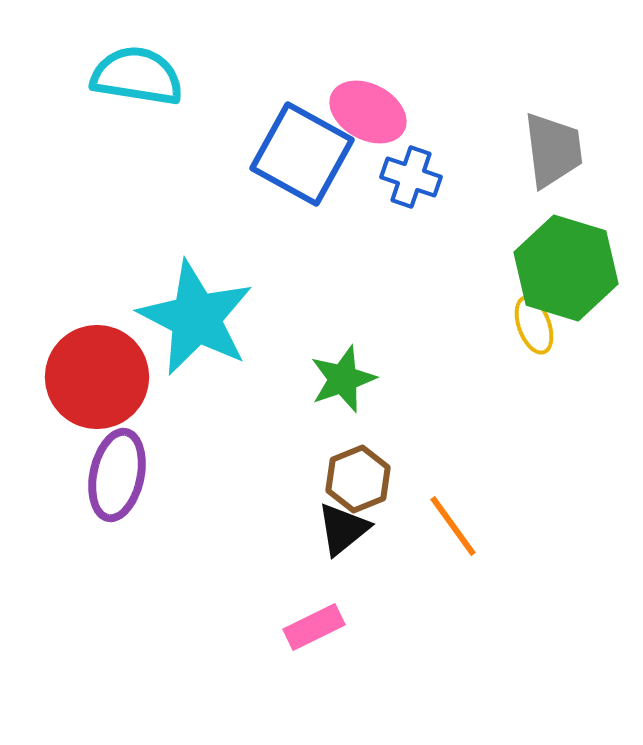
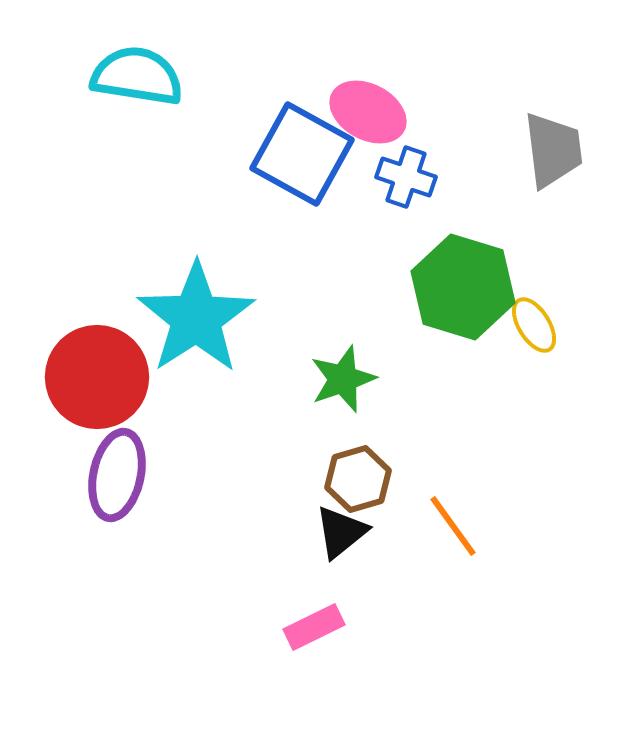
blue cross: moved 5 px left
green hexagon: moved 103 px left, 19 px down
cyan star: rotated 12 degrees clockwise
yellow ellipse: rotated 12 degrees counterclockwise
brown hexagon: rotated 6 degrees clockwise
black triangle: moved 2 px left, 3 px down
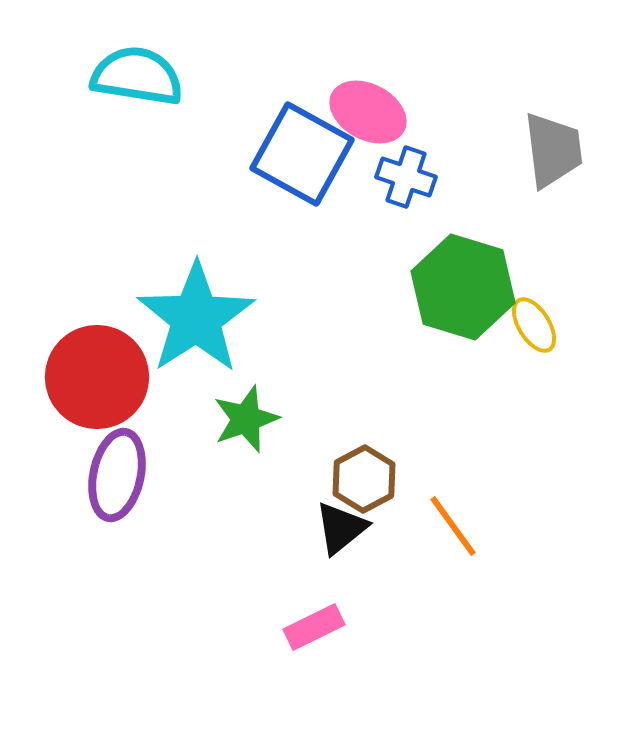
green star: moved 97 px left, 40 px down
brown hexagon: moved 6 px right; rotated 12 degrees counterclockwise
black triangle: moved 4 px up
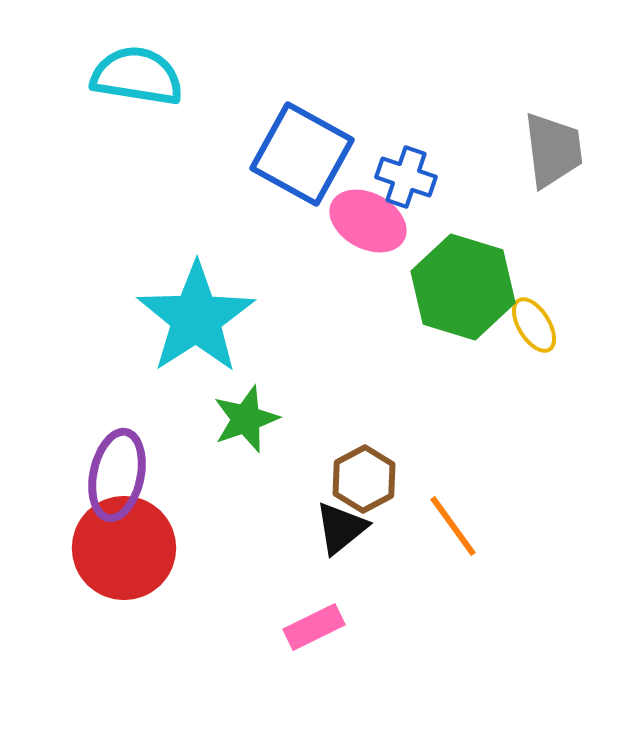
pink ellipse: moved 109 px down
red circle: moved 27 px right, 171 px down
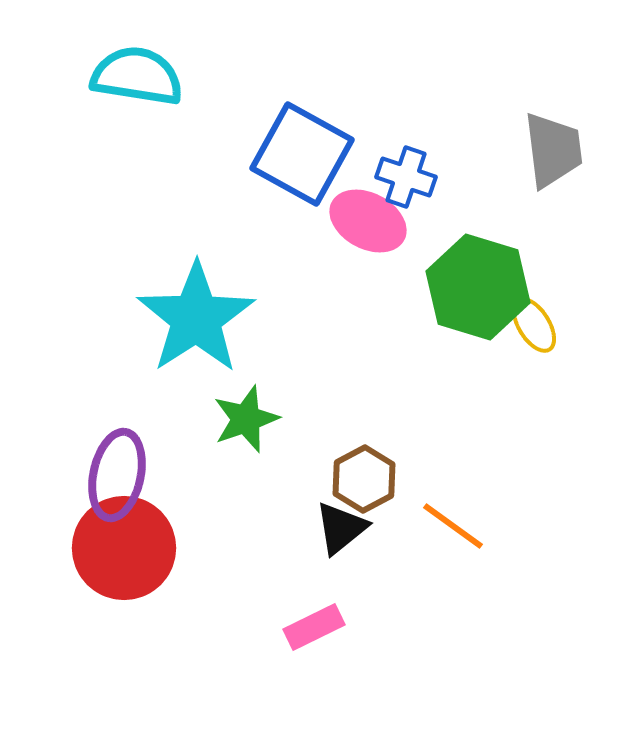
green hexagon: moved 15 px right
orange line: rotated 18 degrees counterclockwise
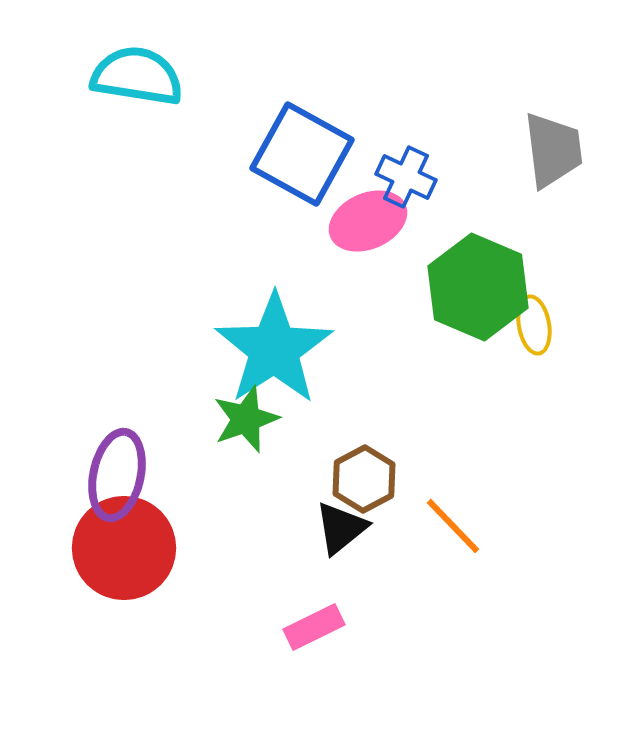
blue cross: rotated 6 degrees clockwise
pink ellipse: rotated 52 degrees counterclockwise
green hexagon: rotated 6 degrees clockwise
cyan star: moved 78 px right, 31 px down
yellow ellipse: rotated 22 degrees clockwise
orange line: rotated 10 degrees clockwise
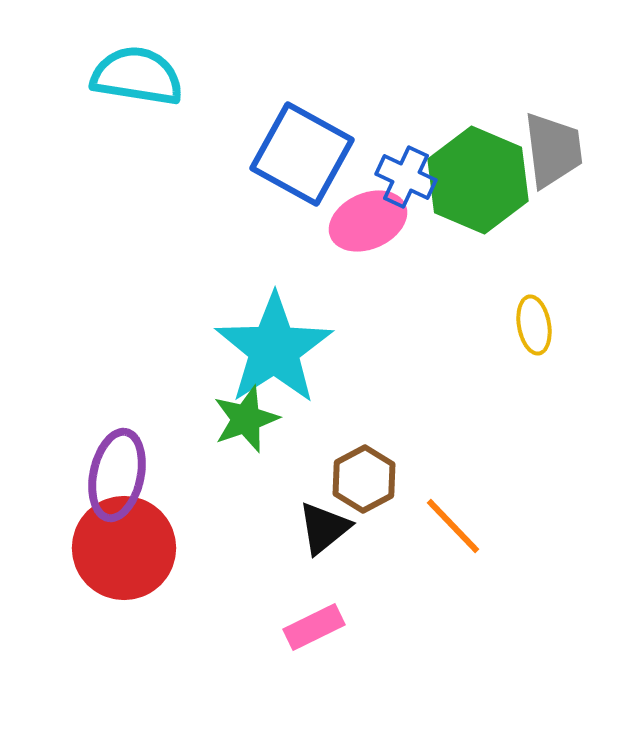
green hexagon: moved 107 px up
black triangle: moved 17 px left
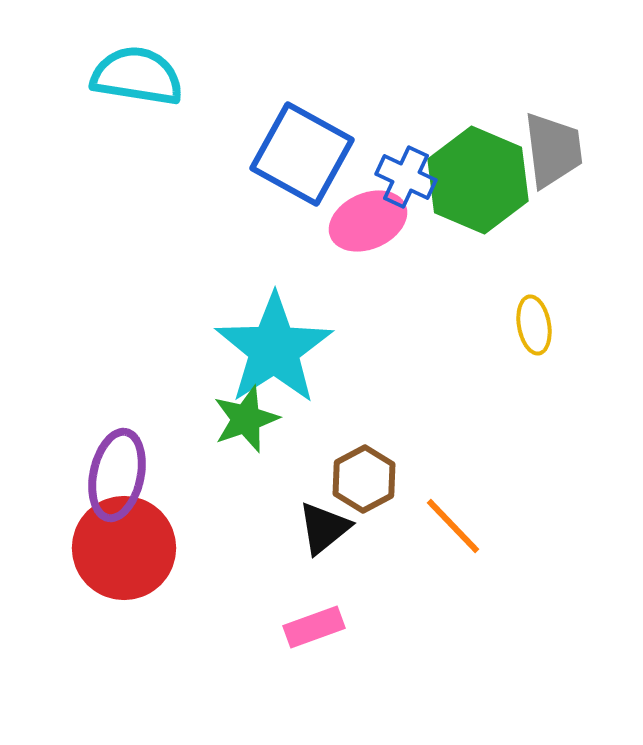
pink rectangle: rotated 6 degrees clockwise
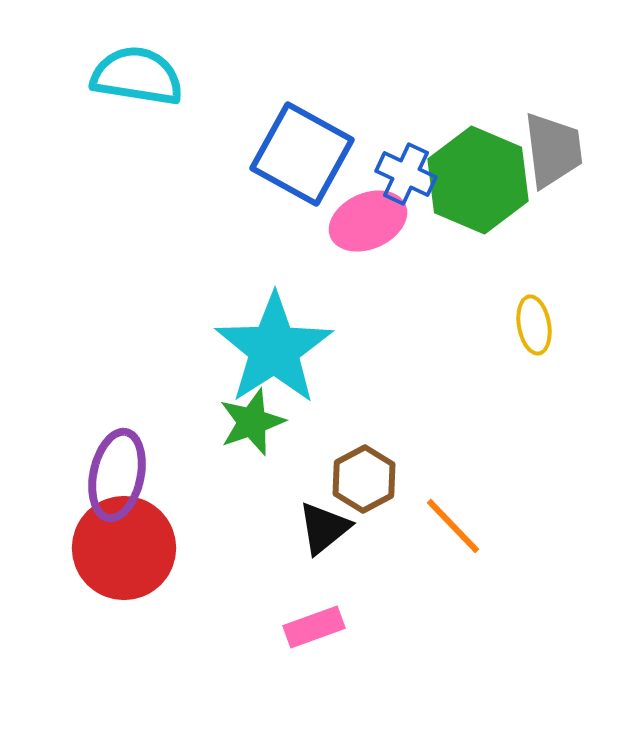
blue cross: moved 3 px up
green star: moved 6 px right, 3 px down
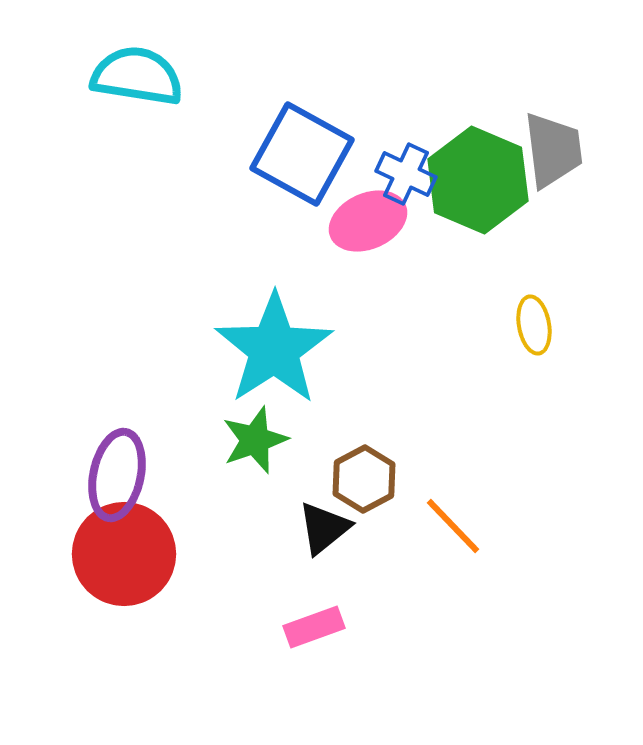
green star: moved 3 px right, 18 px down
red circle: moved 6 px down
